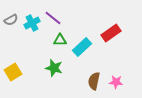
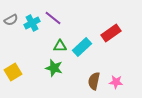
green triangle: moved 6 px down
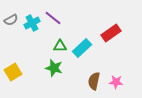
cyan rectangle: moved 1 px down
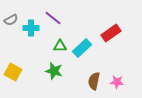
cyan cross: moved 1 px left, 5 px down; rotated 28 degrees clockwise
green star: moved 3 px down
yellow square: rotated 30 degrees counterclockwise
pink star: moved 1 px right
